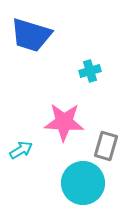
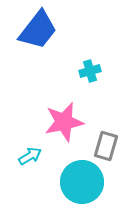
blue trapezoid: moved 7 px right, 5 px up; rotated 69 degrees counterclockwise
pink star: rotated 15 degrees counterclockwise
cyan arrow: moved 9 px right, 6 px down
cyan circle: moved 1 px left, 1 px up
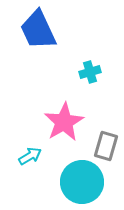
blue trapezoid: rotated 117 degrees clockwise
cyan cross: moved 1 px down
pink star: rotated 18 degrees counterclockwise
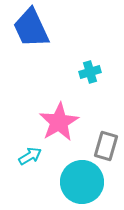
blue trapezoid: moved 7 px left, 2 px up
pink star: moved 5 px left
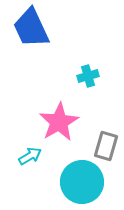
cyan cross: moved 2 px left, 4 px down
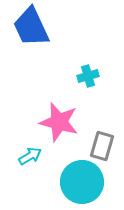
blue trapezoid: moved 1 px up
pink star: rotated 27 degrees counterclockwise
gray rectangle: moved 4 px left
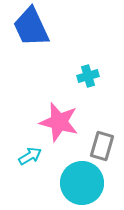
cyan circle: moved 1 px down
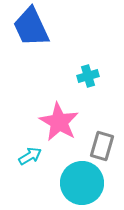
pink star: rotated 15 degrees clockwise
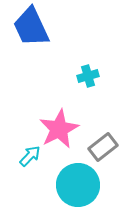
pink star: moved 7 px down; rotated 15 degrees clockwise
gray rectangle: moved 1 px right, 1 px down; rotated 36 degrees clockwise
cyan arrow: rotated 15 degrees counterclockwise
cyan circle: moved 4 px left, 2 px down
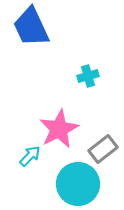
gray rectangle: moved 2 px down
cyan circle: moved 1 px up
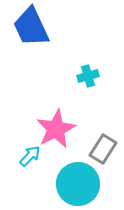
pink star: moved 3 px left
gray rectangle: rotated 20 degrees counterclockwise
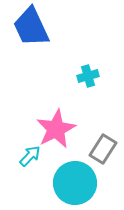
cyan circle: moved 3 px left, 1 px up
